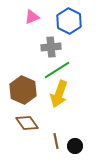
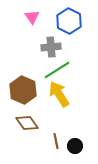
pink triangle: rotated 42 degrees counterclockwise
yellow arrow: rotated 128 degrees clockwise
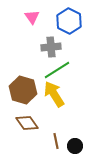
brown hexagon: rotated 8 degrees counterclockwise
yellow arrow: moved 5 px left
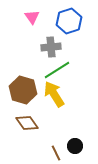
blue hexagon: rotated 15 degrees clockwise
brown line: moved 12 px down; rotated 14 degrees counterclockwise
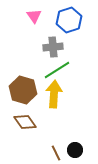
pink triangle: moved 2 px right, 1 px up
blue hexagon: moved 1 px up
gray cross: moved 2 px right
yellow arrow: rotated 36 degrees clockwise
brown diamond: moved 2 px left, 1 px up
black circle: moved 4 px down
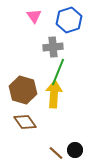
green line: moved 1 px right, 2 px down; rotated 36 degrees counterclockwise
brown line: rotated 21 degrees counterclockwise
